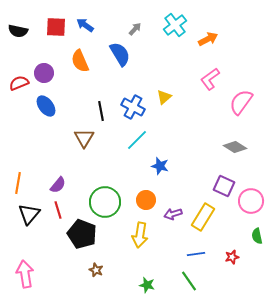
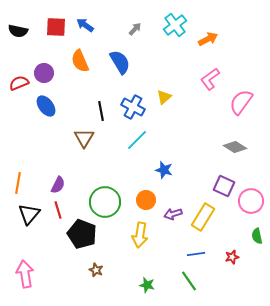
blue semicircle: moved 8 px down
blue star: moved 4 px right, 4 px down
purple semicircle: rotated 12 degrees counterclockwise
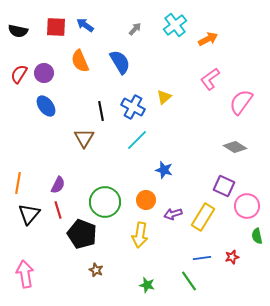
red semicircle: moved 9 px up; rotated 36 degrees counterclockwise
pink circle: moved 4 px left, 5 px down
blue line: moved 6 px right, 4 px down
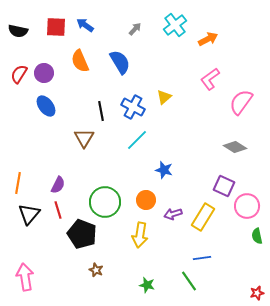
red star: moved 25 px right, 36 px down
pink arrow: moved 3 px down
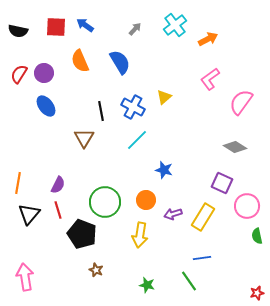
purple square: moved 2 px left, 3 px up
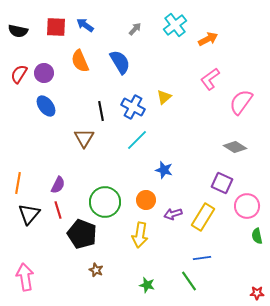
red star: rotated 16 degrees clockwise
